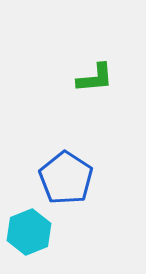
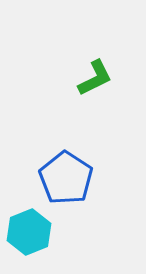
green L-shape: rotated 21 degrees counterclockwise
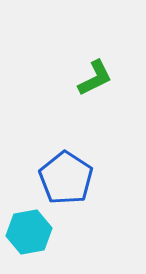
cyan hexagon: rotated 12 degrees clockwise
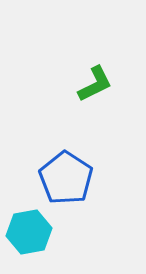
green L-shape: moved 6 px down
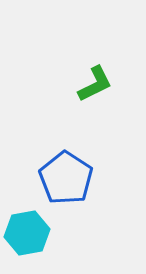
cyan hexagon: moved 2 px left, 1 px down
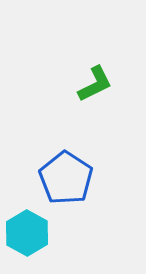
cyan hexagon: rotated 21 degrees counterclockwise
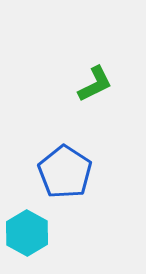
blue pentagon: moved 1 px left, 6 px up
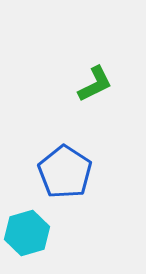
cyan hexagon: rotated 15 degrees clockwise
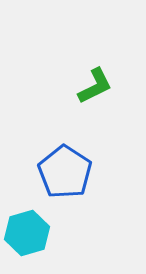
green L-shape: moved 2 px down
